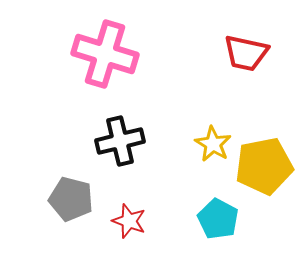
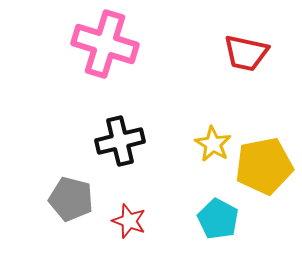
pink cross: moved 10 px up
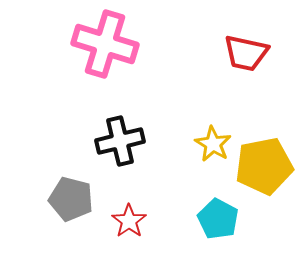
red star: rotated 16 degrees clockwise
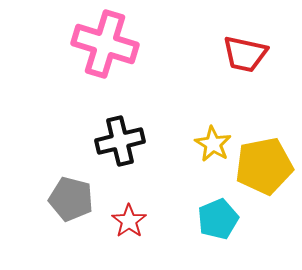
red trapezoid: moved 1 px left, 1 px down
cyan pentagon: rotated 21 degrees clockwise
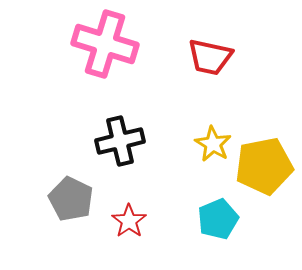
red trapezoid: moved 35 px left, 3 px down
gray pentagon: rotated 12 degrees clockwise
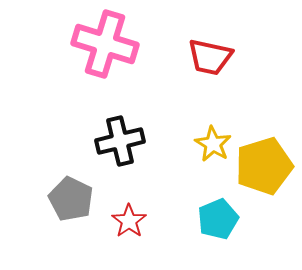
yellow pentagon: rotated 6 degrees counterclockwise
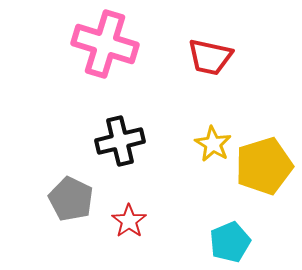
cyan pentagon: moved 12 px right, 23 px down
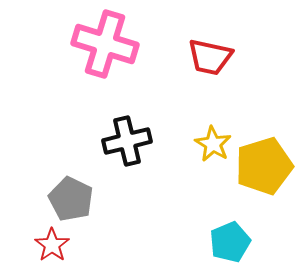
black cross: moved 7 px right
red star: moved 77 px left, 24 px down
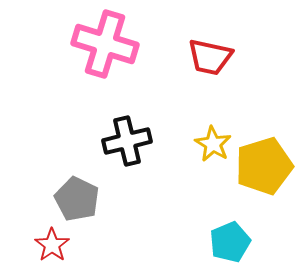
gray pentagon: moved 6 px right
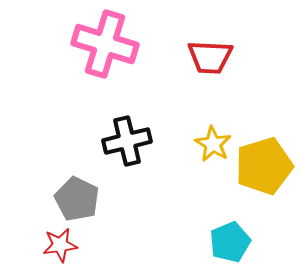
red trapezoid: rotated 9 degrees counterclockwise
red star: moved 8 px right; rotated 28 degrees clockwise
